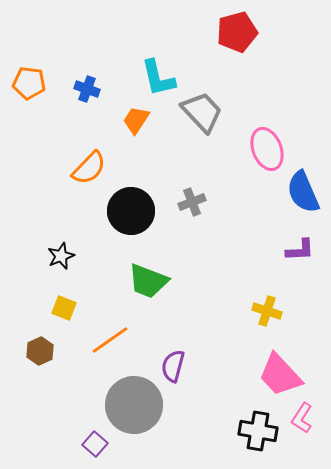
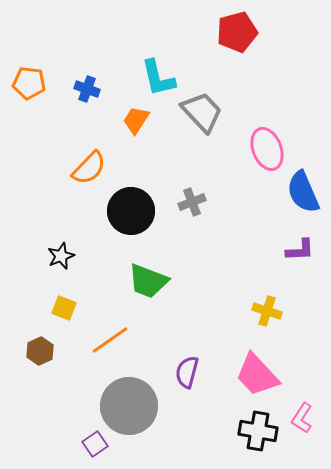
purple semicircle: moved 14 px right, 6 px down
pink trapezoid: moved 23 px left
gray circle: moved 5 px left, 1 px down
purple square: rotated 15 degrees clockwise
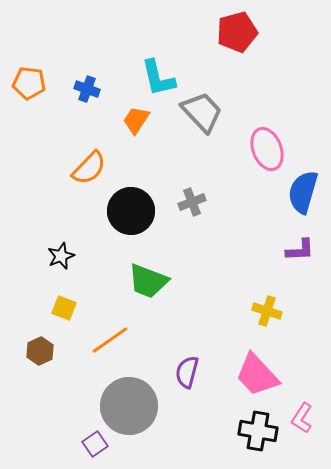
blue semicircle: rotated 39 degrees clockwise
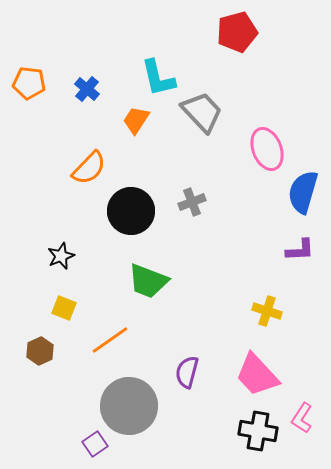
blue cross: rotated 20 degrees clockwise
